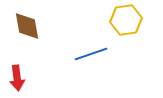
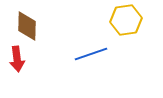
brown diamond: rotated 12 degrees clockwise
red arrow: moved 19 px up
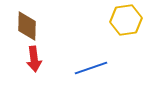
blue line: moved 14 px down
red arrow: moved 17 px right
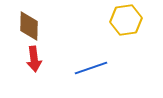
brown diamond: moved 2 px right
